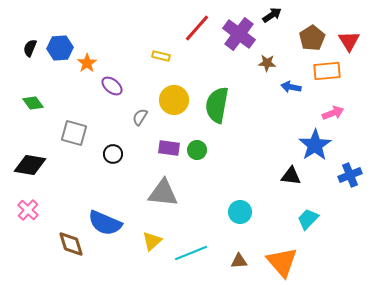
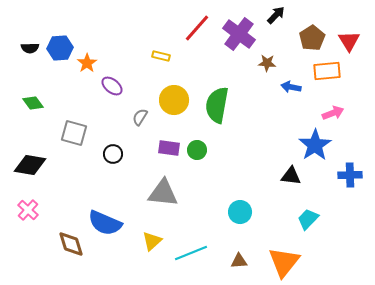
black arrow: moved 4 px right; rotated 12 degrees counterclockwise
black semicircle: rotated 114 degrees counterclockwise
blue cross: rotated 20 degrees clockwise
orange triangle: moved 2 px right; rotated 20 degrees clockwise
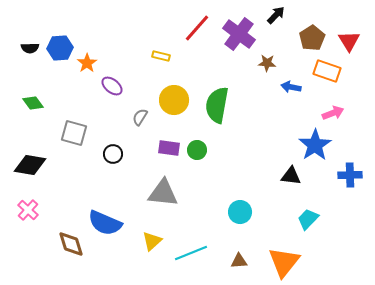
orange rectangle: rotated 24 degrees clockwise
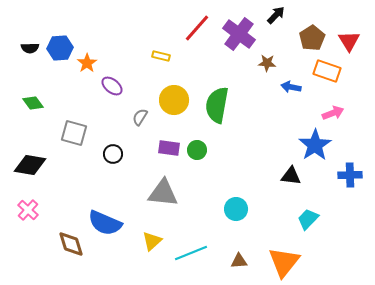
cyan circle: moved 4 px left, 3 px up
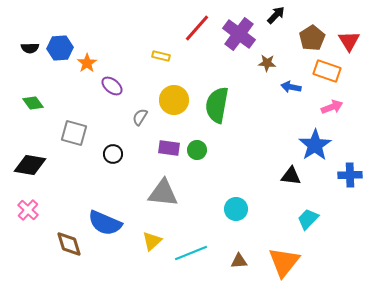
pink arrow: moved 1 px left, 6 px up
brown diamond: moved 2 px left
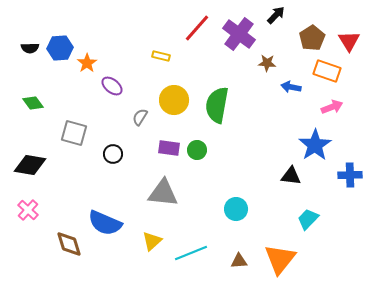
orange triangle: moved 4 px left, 3 px up
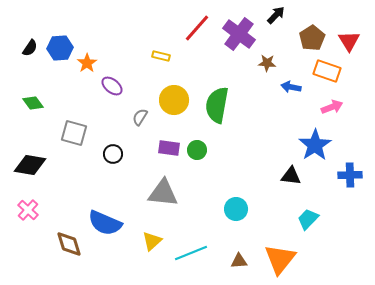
black semicircle: rotated 54 degrees counterclockwise
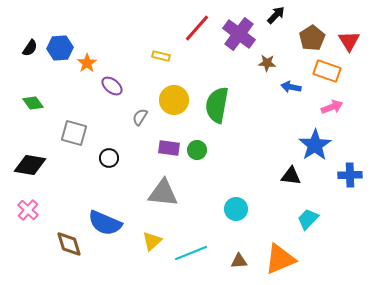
black circle: moved 4 px left, 4 px down
orange triangle: rotated 28 degrees clockwise
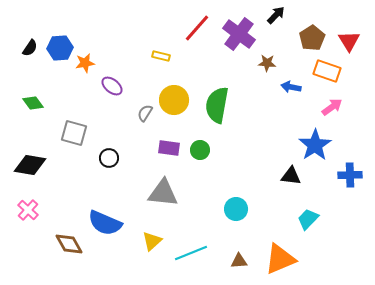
orange star: moved 2 px left; rotated 24 degrees clockwise
pink arrow: rotated 15 degrees counterclockwise
gray semicircle: moved 5 px right, 4 px up
green circle: moved 3 px right
brown diamond: rotated 12 degrees counterclockwise
